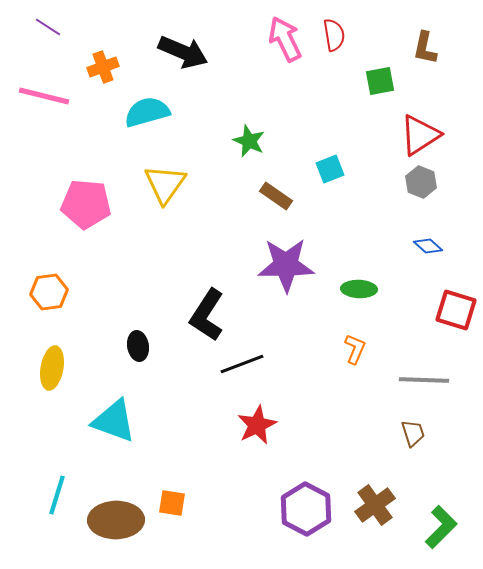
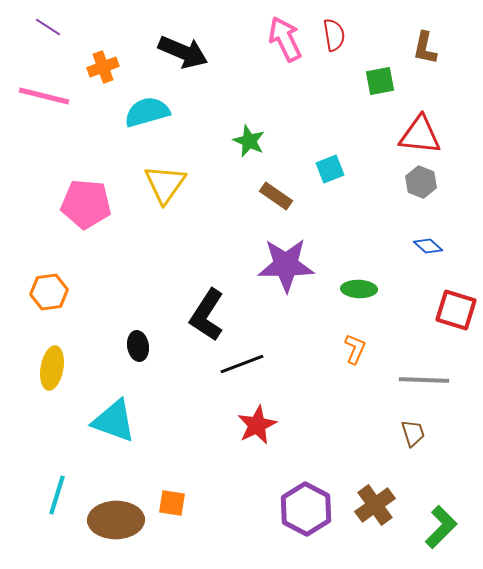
red triangle: rotated 39 degrees clockwise
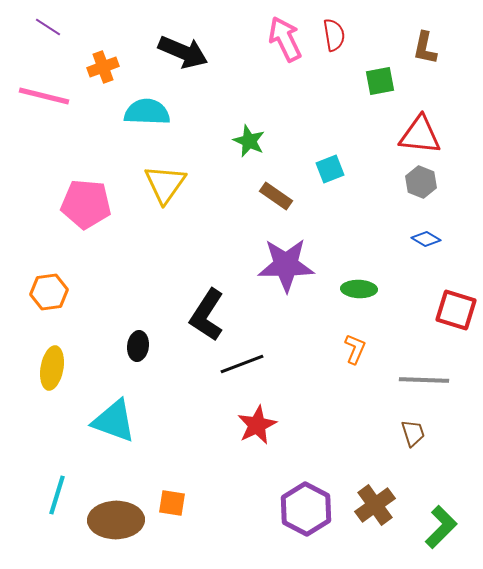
cyan semicircle: rotated 18 degrees clockwise
blue diamond: moved 2 px left, 7 px up; rotated 12 degrees counterclockwise
black ellipse: rotated 16 degrees clockwise
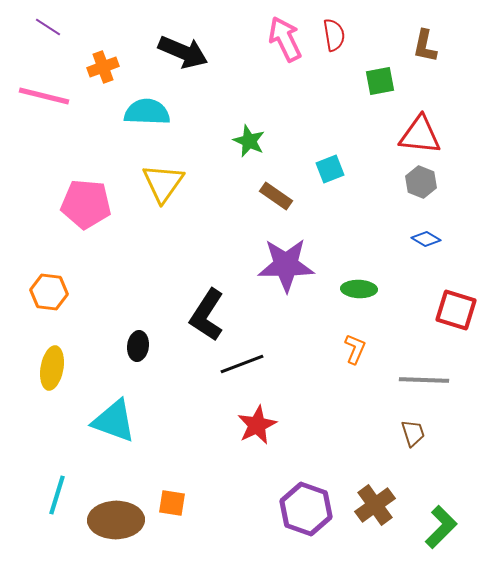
brown L-shape: moved 2 px up
yellow triangle: moved 2 px left, 1 px up
orange hexagon: rotated 15 degrees clockwise
purple hexagon: rotated 9 degrees counterclockwise
